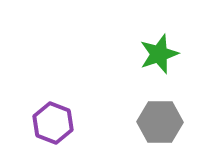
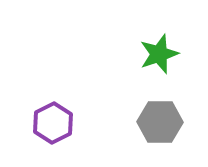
purple hexagon: rotated 12 degrees clockwise
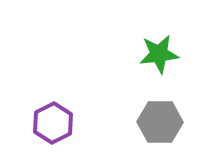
green star: rotated 12 degrees clockwise
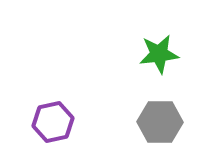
purple hexagon: moved 1 px up; rotated 15 degrees clockwise
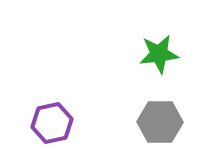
purple hexagon: moved 1 px left, 1 px down
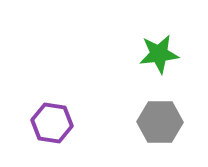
purple hexagon: rotated 21 degrees clockwise
